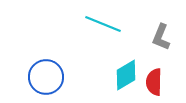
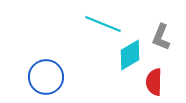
cyan diamond: moved 4 px right, 20 px up
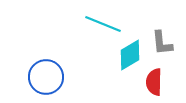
gray L-shape: moved 1 px right, 6 px down; rotated 28 degrees counterclockwise
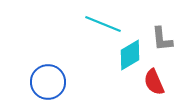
gray L-shape: moved 4 px up
blue circle: moved 2 px right, 5 px down
red semicircle: rotated 24 degrees counterclockwise
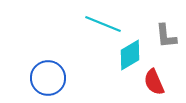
gray L-shape: moved 4 px right, 3 px up
blue circle: moved 4 px up
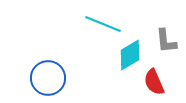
gray L-shape: moved 5 px down
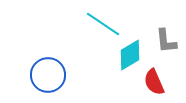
cyan line: rotated 12 degrees clockwise
blue circle: moved 3 px up
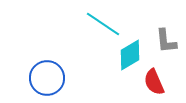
blue circle: moved 1 px left, 3 px down
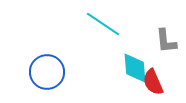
cyan diamond: moved 5 px right, 13 px down; rotated 64 degrees counterclockwise
blue circle: moved 6 px up
red semicircle: moved 1 px left
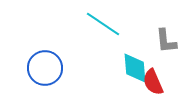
blue circle: moved 2 px left, 4 px up
